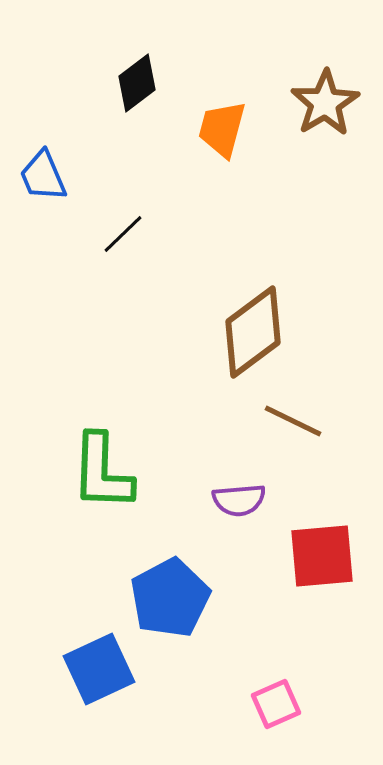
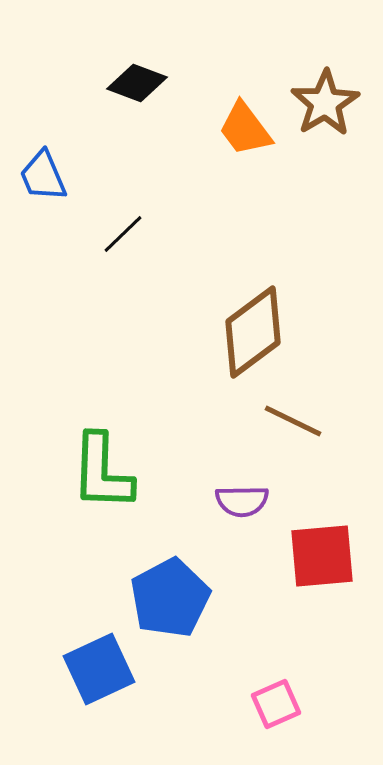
black diamond: rotated 58 degrees clockwise
orange trapezoid: moved 23 px right; rotated 52 degrees counterclockwise
purple semicircle: moved 3 px right, 1 px down; rotated 4 degrees clockwise
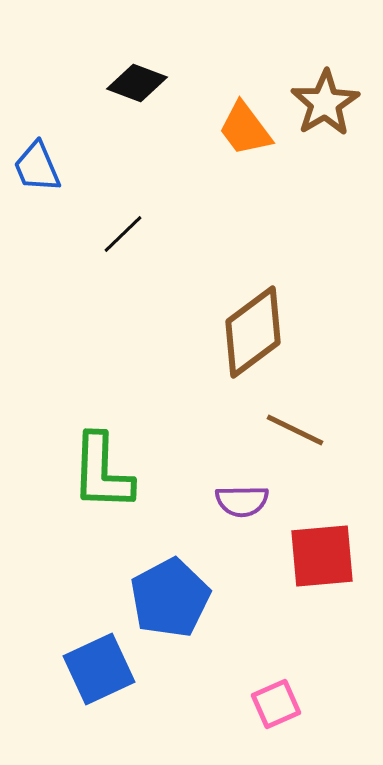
blue trapezoid: moved 6 px left, 9 px up
brown line: moved 2 px right, 9 px down
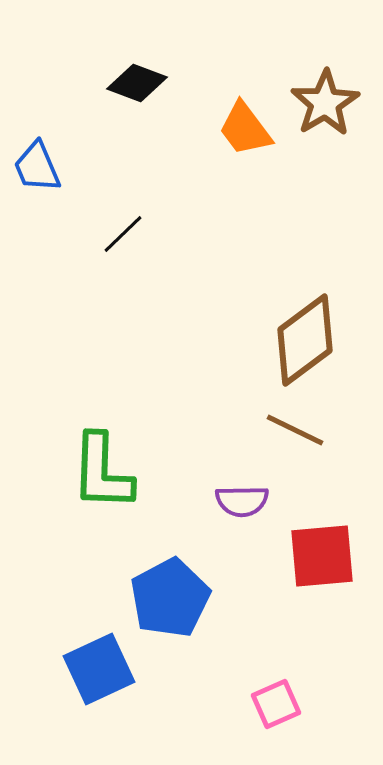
brown diamond: moved 52 px right, 8 px down
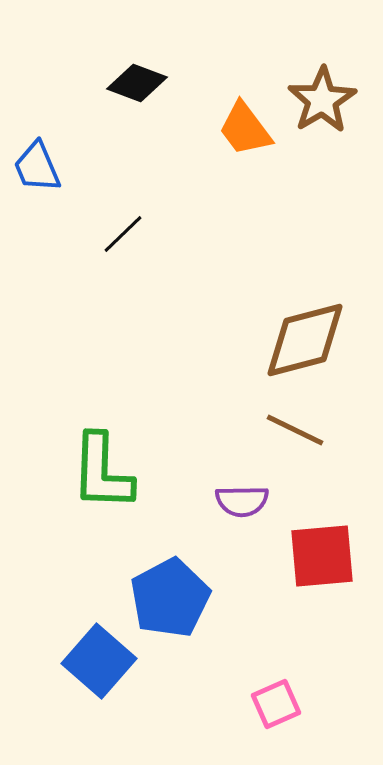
brown star: moved 3 px left, 3 px up
brown diamond: rotated 22 degrees clockwise
blue square: moved 8 px up; rotated 24 degrees counterclockwise
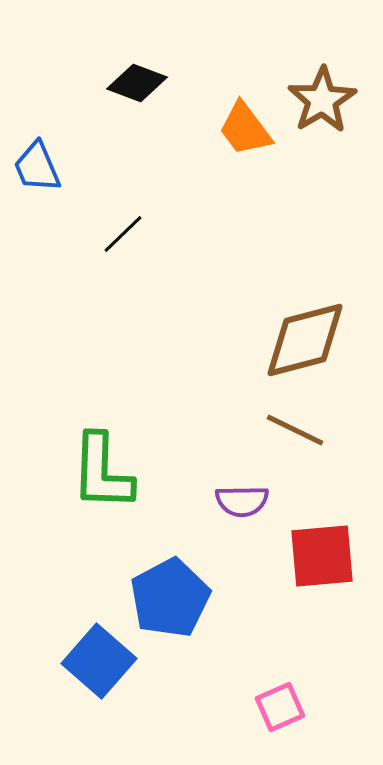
pink square: moved 4 px right, 3 px down
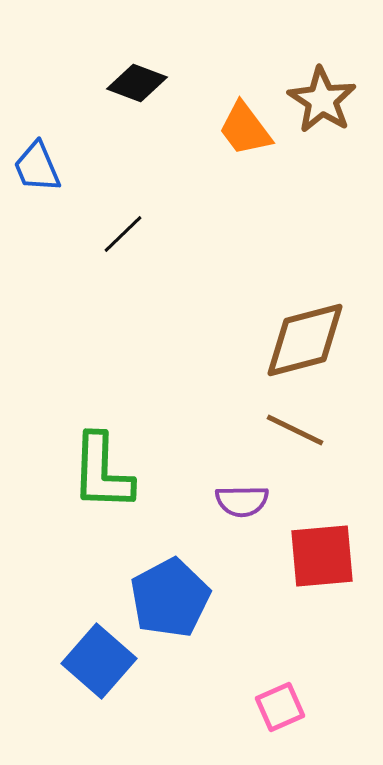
brown star: rotated 8 degrees counterclockwise
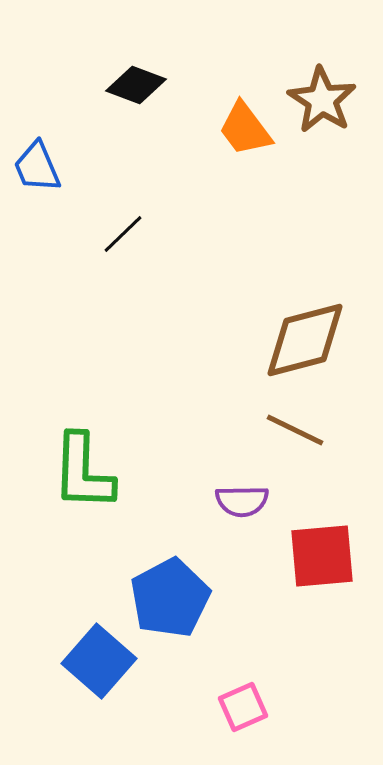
black diamond: moved 1 px left, 2 px down
green L-shape: moved 19 px left
pink square: moved 37 px left
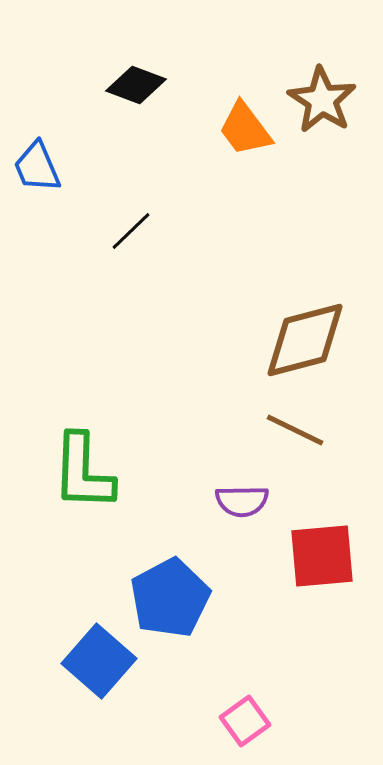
black line: moved 8 px right, 3 px up
pink square: moved 2 px right, 14 px down; rotated 12 degrees counterclockwise
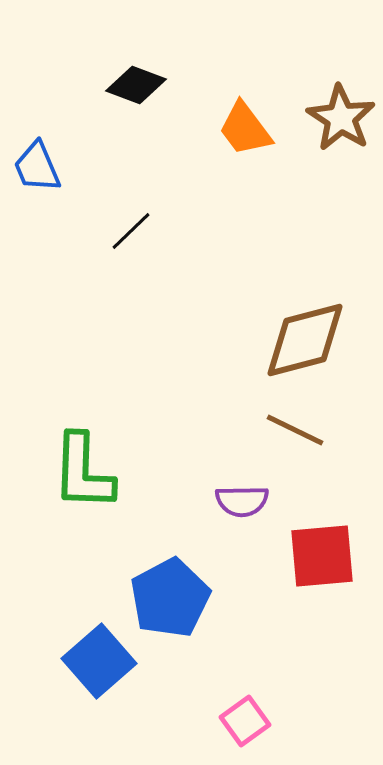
brown star: moved 19 px right, 18 px down
blue square: rotated 8 degrees clockwise
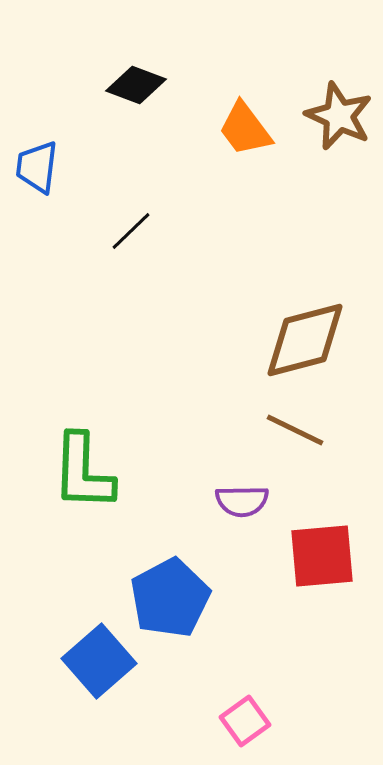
brown star: moved 2 px left, 2 px up; rotated 8 degrees counterclockwise
blue trapezoid: rotated 30 degrees clockwise
